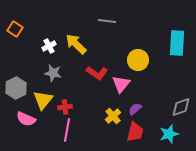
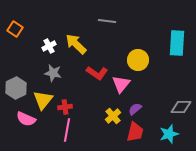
gray diamond: rotated 20 degrees clockwise
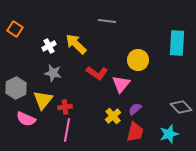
gray diamond: rotated 45 degrees clockwise
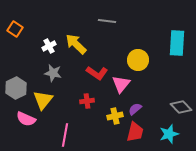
red cross: moved 22 px right, 6 px up
yellow cross: moved 2 px right; rotated 28 degrees clockwise
pink line: moved 2 px left, 5 px down
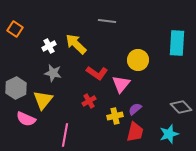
red cross: moved 2 px right; rotated 24 degrees counterclockwise
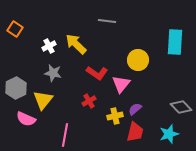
cyan rectangle: moved 2 px left, 1 px up
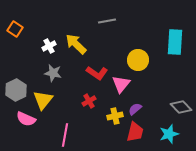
gray line: rotated 18 degrees counterclockwise
gray hexagon: moved 2 px down
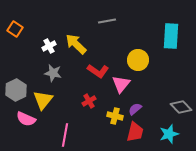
cyan rectangle: moved 4 px left, 6 px up
red L-shape: moved 1 px right, 2 px up
yellow cross: rotated 28 degrees clockwise
